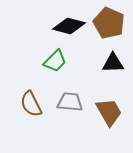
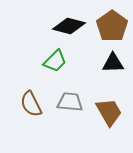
brown pentagon: moved 3 px right, 3 px down; rotated 12 degrees clockwise
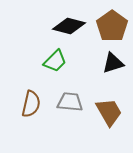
black triangle: rotated 15 degrees counterclockwise
brown semicircle: rotated 140 degrees counterclockwise
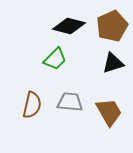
brown pentagon: rotated 12 degrees clockwise
green trapezoid: moved 2 px up
brown semicircle: moved 1 px right, 1 px down
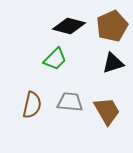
brown trapezoid: moved 2 px left, 1 px up
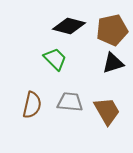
brown pentagon: moved 4 px down; rotated 12 degrees clockwise
green trapezoid: rotated 90 degrees counterclockwise
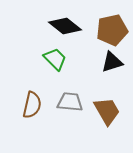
black diamond: moved 4 px left; rotated 24 degrees clockwise
black triangle: moved 1 px left, 1 px up
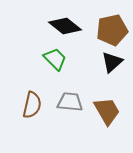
black triangle: rotated 25 degrees counterclockwise
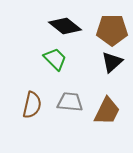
brown pentagon: rotated 12 degrees clockwise
brown trapezoid: rotated 56 degrees clockwise
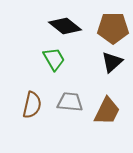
brown pentagon: moved 1 px right, 2 px up
green trapezoid: moved 1 px left; rotated 15 degrees clockwise
